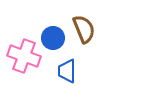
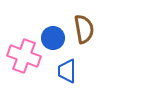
brown semicircle: rotated 12 degrees clockwise
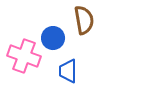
brown semicircle: moved 9 px up
blue trapezoid: moved 1 px right
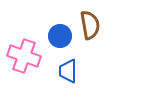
brown semicircle: moved 6 px right, 5 px down
blue circle: moved 7 px right, 2 px up
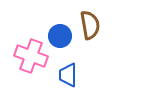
pink cross: moved 7 px right
blue trapezoid: moved 4 px down
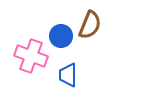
brown semicircle: rotated 32 degrees clockwise
blue circle: moved 1 px right
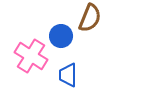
brown semicircle: moved 7 px up
pink cross: rotated 12 degrees clockwise
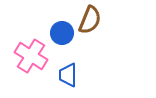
brown semicircle: moved 2 px down
blue circle: moved 1 px right, 3 px up
